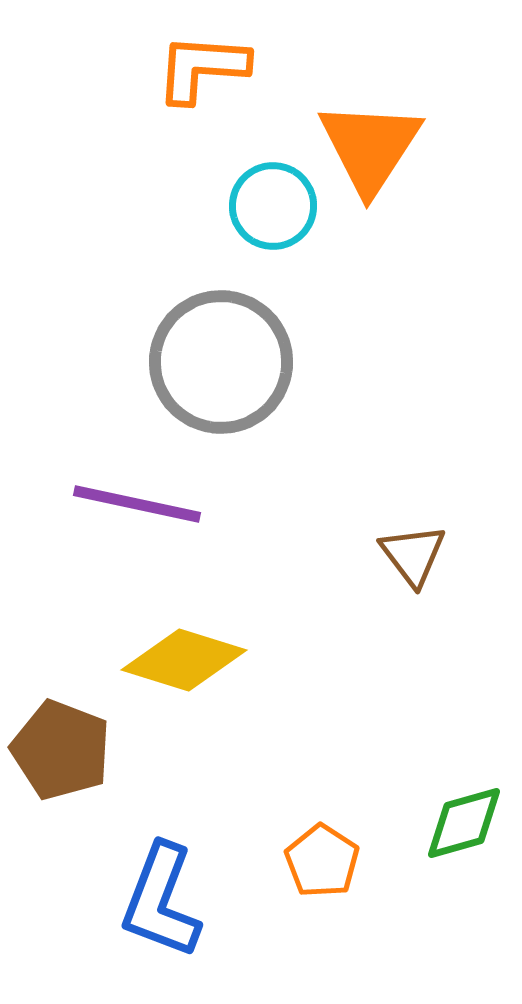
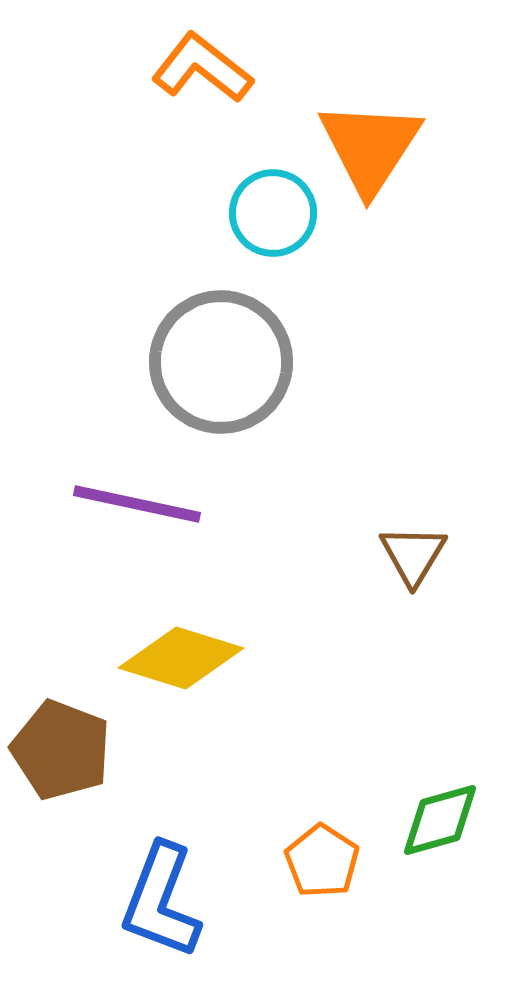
orange L-shape: rotated 34 degrees clockwise
cyan circle: moved 7 px down
brown triangle: rotated 8 degrees clockwise
yellow diamond: moved 3 px left, 2 px up
green diamond: moved 24 px left, 3 px up
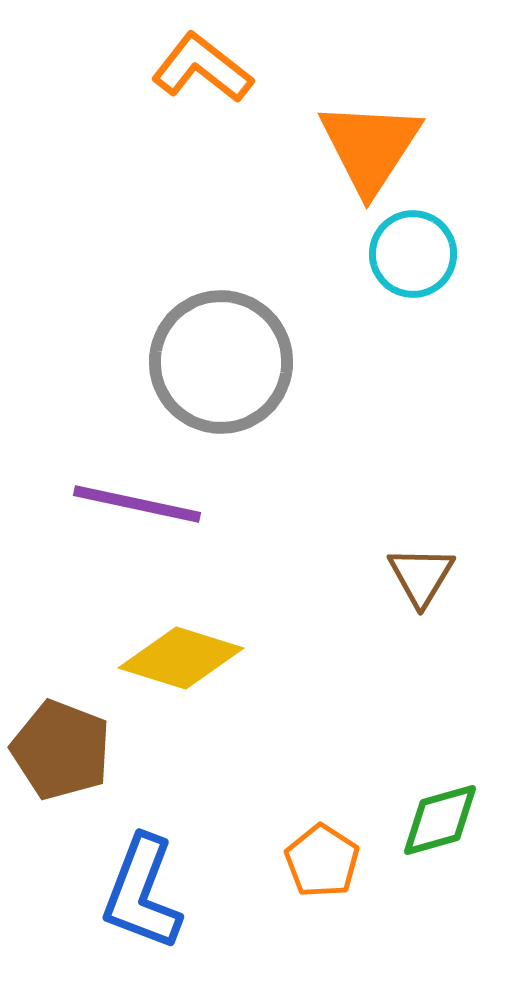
cyan circle: moved 140 px right, 41 px down
brown triangle: moved 8 px right, 21 px down
blue L-shape: moved 19 px left, 8 px up
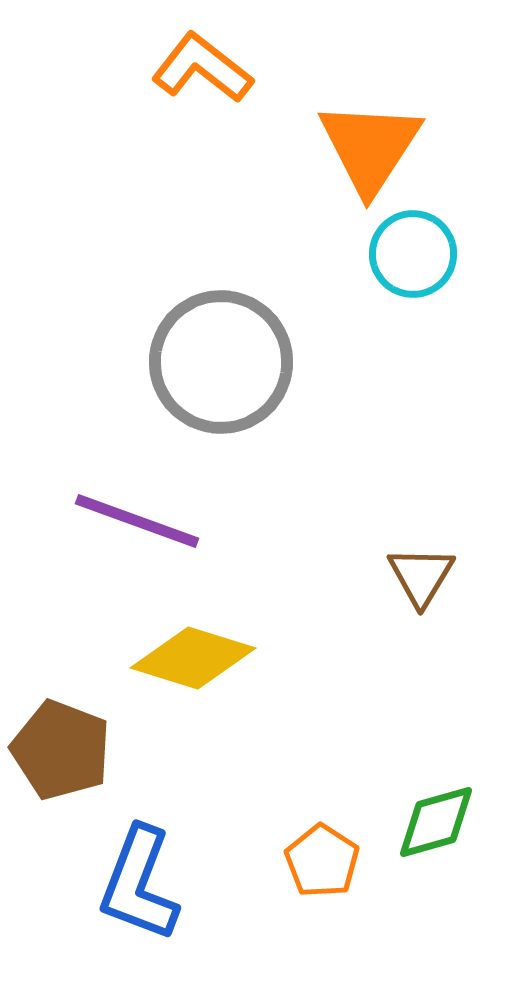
purple line: moved 17 px down; rotated 8 degrees clockwise
yellow diamond: moved 12 px right
green diamond: moved 4 px left, 2 px down
blue L-shape: moved 3 px left, 9 px up
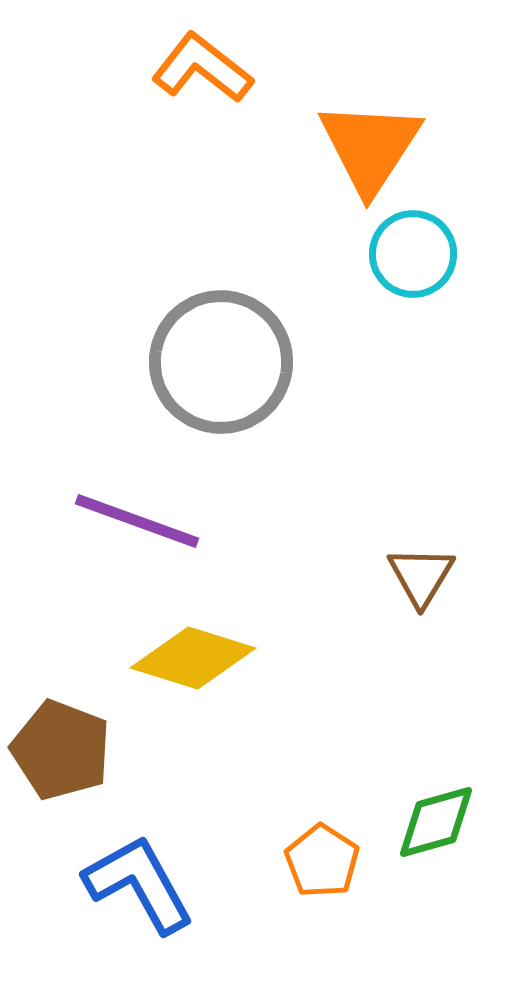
blue L-shape: rotated 130 degrees clockwise
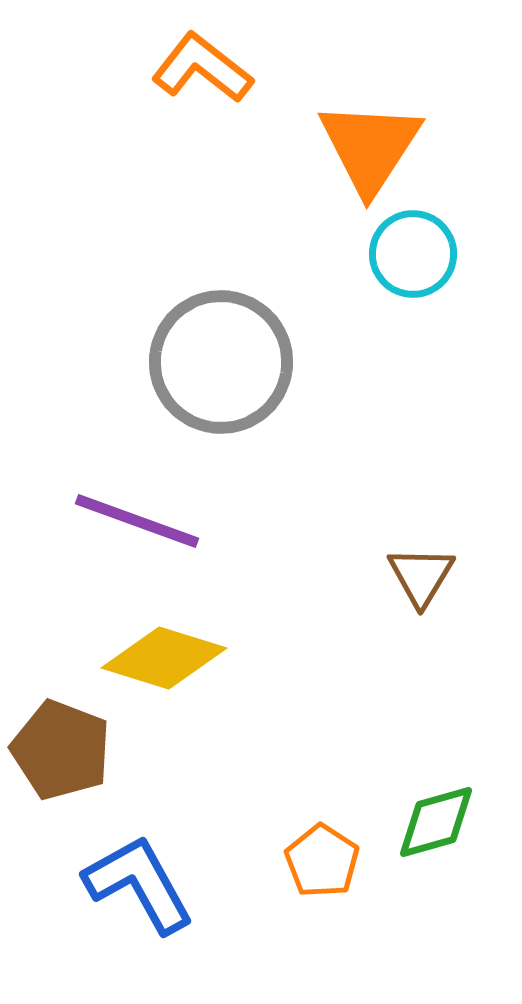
yellow diamond: moved 29 px left
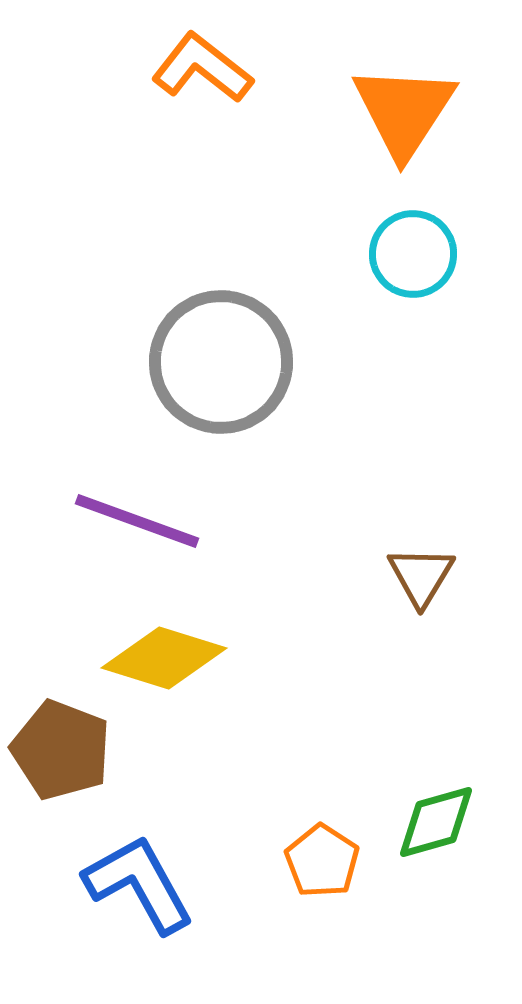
orange triangle: moved 34 px right, 36 px up
